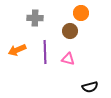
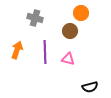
gray cross: rotated 14 degrees clockwise
orange arrow: rotated 132 degrees clockwise
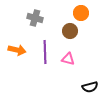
orange arrow: rotated 84 degrees clockwise
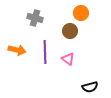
pink triangle: rotated 24 degrees clockwise
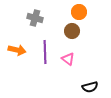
orange circle: moved 2 px left, 1 px up
brown circle: moved 2 px right
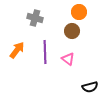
orange arrow: rotated 66 degrees counterclockwise
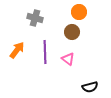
brown circle: moved 1 px down
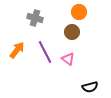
purple line: rotated 25 degrees counterclockwise
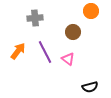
orange circle: moved 12 px right, 1 px up
gray cross: rotated 21 degrees counterclockwise
brown circle: moved 1 px right
orange arrow: moved 1 px right, 1 px down
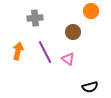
orange arrow: rotated 24 degrees counterclockwise
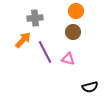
orange circle: moved 15 px left
orange arrow: moved 5 px right, 11 px up; rotated 30 degrees clockwise
pink triangle: rotated 24 degrees counterclockwise
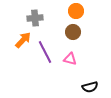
pink triangle: moved 2 px right
